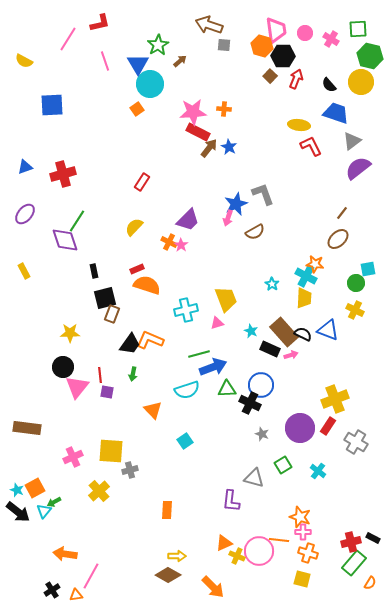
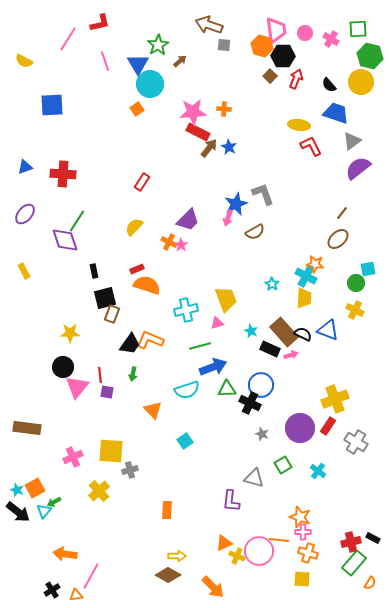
red cross at (63, 174): rotated 20 degrees clockwise
green line at (199, 354): moved 1 px right, 8 px up
yellow square at (302, 579): rotated 12 degrees counterclockwise
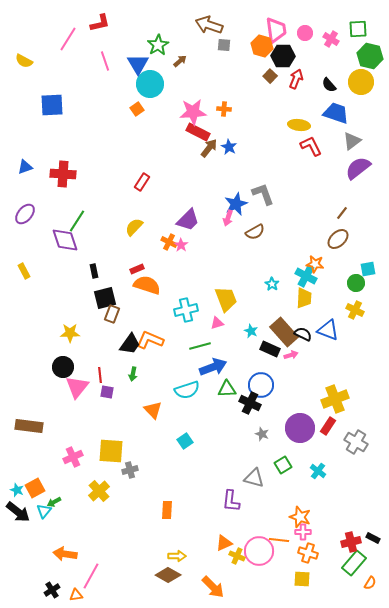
brown rectangle at (27, 428): moved 2 px right, 2 px up
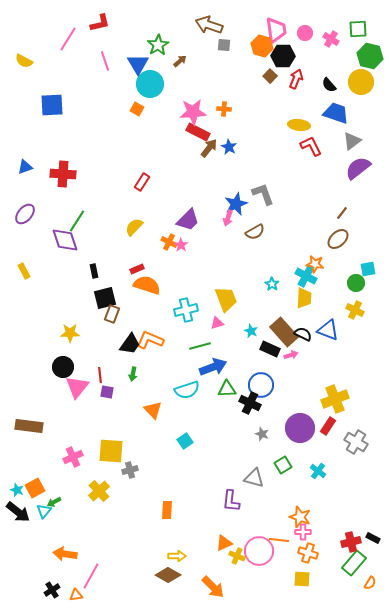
orange square at (137, 109): rotated 24 degrees counterclockwise
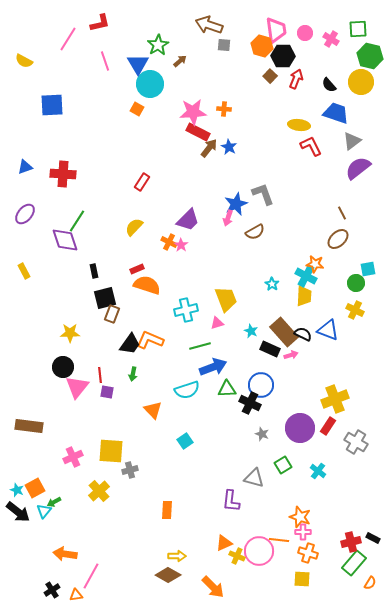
brown line at (342, 213): rotated 64 degrees counterclockwise
yellow trapezoid at (304, 298): moved 2 px up
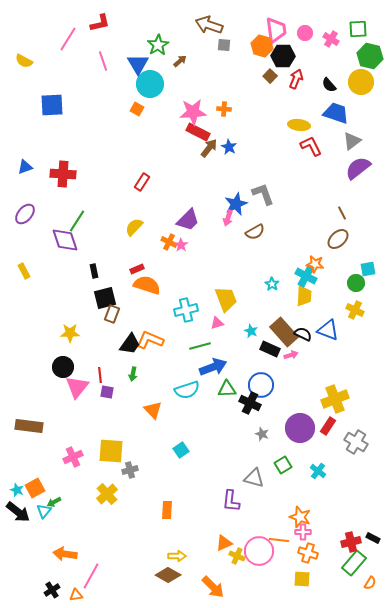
pink line at (105, 61): moved 2 px left
cyan square at (185, 441): moved 4 px left, 9 px down
yellow cross at (99, 491): moved 8 px right, 3 px down
